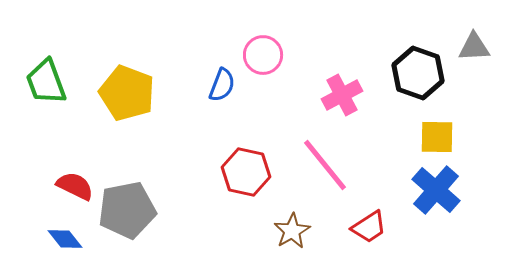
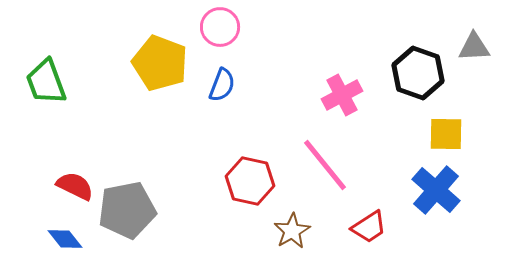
pink circle: moved 43 px left, 28 px up
yellow pentagon: moved 33 px right, 30 px up
yellow square: moved 9 px right, 3 px up
red hexagon: moved 4 px right, 9 px down
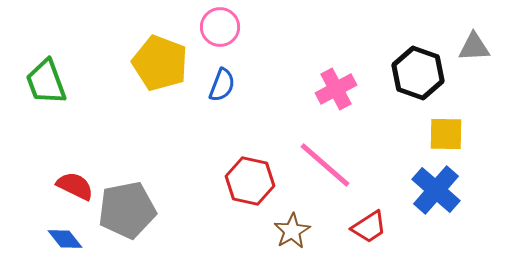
pink cross: moved 6 px left, 6 px up
pink line: rotated 10 degrees counterclockwise
